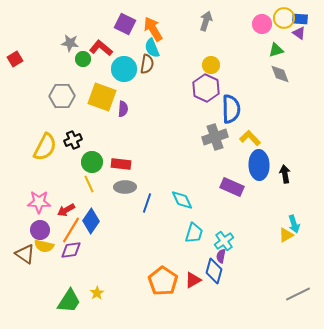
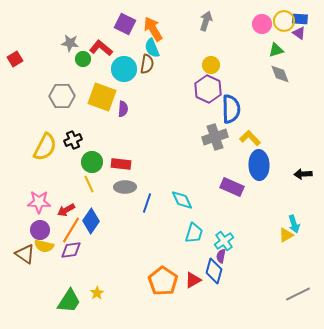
yellow circle at (284, 18): moved 3 px down
purple hexagon at (206, 88): moved 2 px right, 1 px down
black arrow at (285, 174): moved 18 px right; rotated 84 degrees counterclockwise
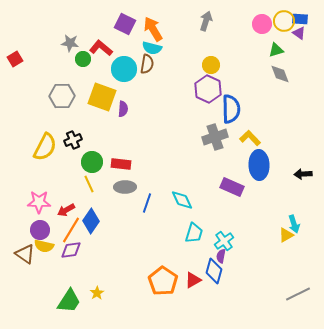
cyan semicircle at (152, 48): rotated 54 degrees counterclockwise
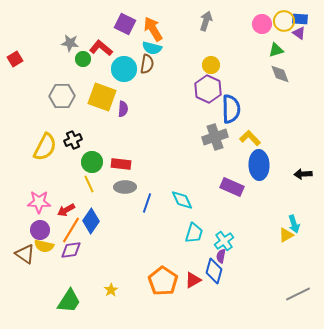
yellow star at (97, 293): moved 14 px right, 3 px up
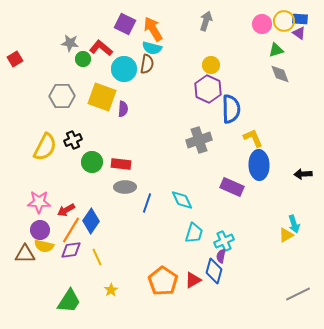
gray cross at (215, 137): moved 16 px left, 3 px down
yellow L-shape at (250, 138): moved 3 px right; rotated 20 degrees clockwise
yellow line at (89, 184): moved 8 px right, 73 px down
cyan cross at (224, 241): rotated 12 degrees clockwise
brown triangle at (25, 254): rotated 35 degrees counterclockwise
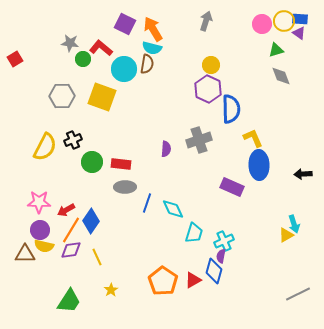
gray diamond at (280, 74): moved 1 px right, 2 px down
purple semicircle at (123, 109): moved 43 px right, 40 px down
cyan diamond at (182, 200): moved 9 px left, 9 px down
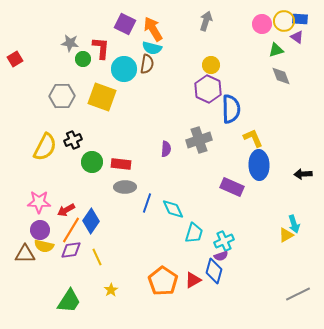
purple triangle at (299, 33): moved 2 px left, 4 px down
red L-shape at (101, 48): rotated 55 degrees clockwise
purple semicircle at (221, 256): rotated 120 degrees counterclockwise
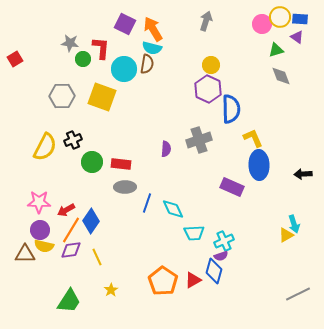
yellow circle at (284, 21): moved 4 px left, 4 px up
cyan trapezoid at (194, 233): rotated 70 degrees clockwise
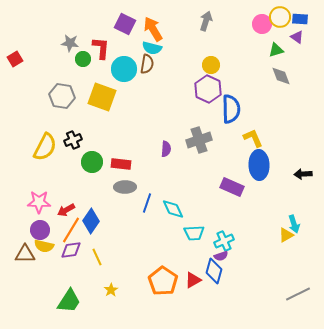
gray hexagon at (62, 96): rotated 10 degrees clockwise
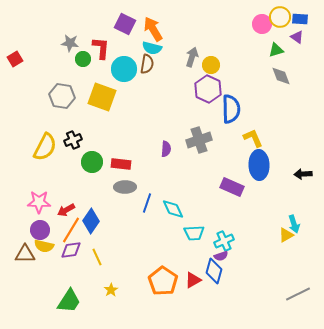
gray arrow at (206, 21): moved 14 px left, 36 px down
